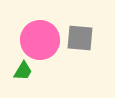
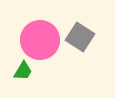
gray square: moved 1 px up; rotated 28 degrees clockwise
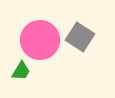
green trapezoid: moved 2 px left
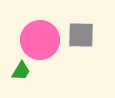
gray square: moved 1 px right, 2 px up; rotated 32 degrees counterclockwise
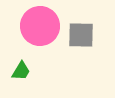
pink circle: moved 14 px up
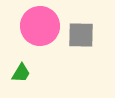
green trapezoid: moved 2 px down
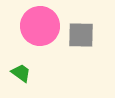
green trapezoid: rotated 85 degrees counterclockwise
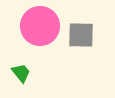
green trapezoid: rotated 15 degrees clockwise
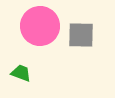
green trapezoid: rotated 30 degrees counterclockwise
